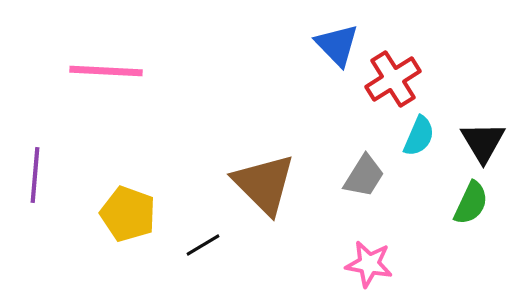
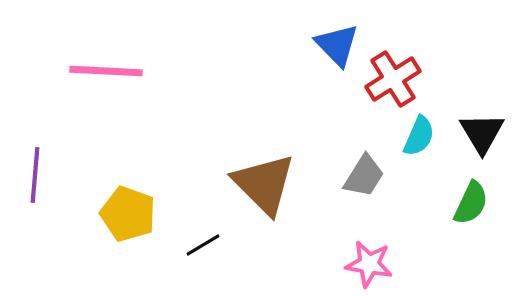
black triangle: moved 1 px left, 9 px up
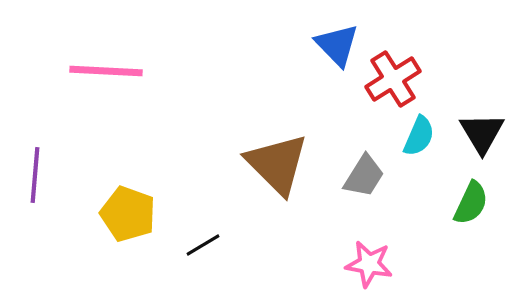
brown triangle: moved 13 px right, 20 px up
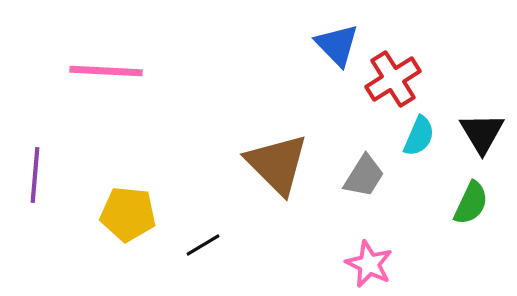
yellow pentagon: rotated 14 degrees counterclockwise
pink star: rotated 15 degrees clockwise
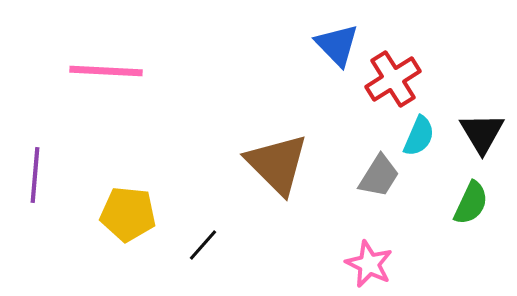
gray trapezoid: moved 15 px right
black line: rotated 18 degrees counterclockwise
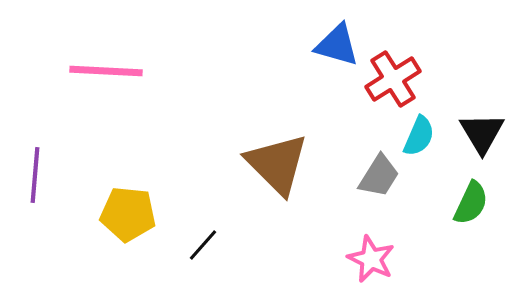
blue triangle: rotated 30 degrees counterclockwise
pink star: moved 2 px right, 5 px up
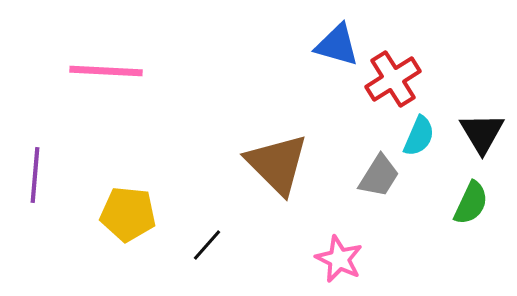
black line: moved 4 px right
pink star: moved 32 px left
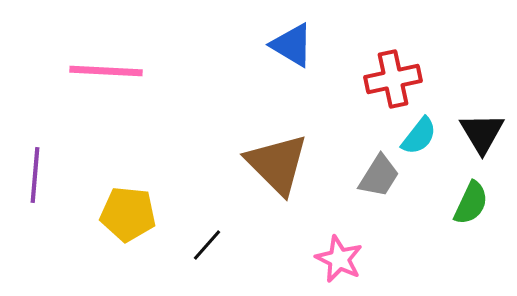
blue triangle: moved 45 px left; rotated 15 degrees clockwise
red cross: rotated 20 degrees clockwise
cyan semicircle: rotated 15 degrees clockwise
